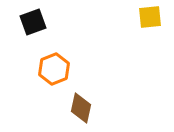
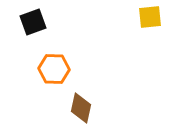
orange hexagon: rotated 24 degrees clockwise
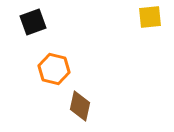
orange hexagon: rotated 12 degrees clockwise
brown diamond: moved 1 px left, 2 px up
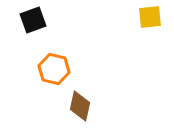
black square: moved 2 px up
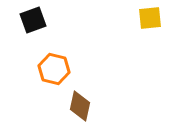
yellow square: moved 1 px down
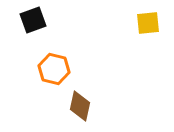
yellow square: moved 2 px left, 5 px down
